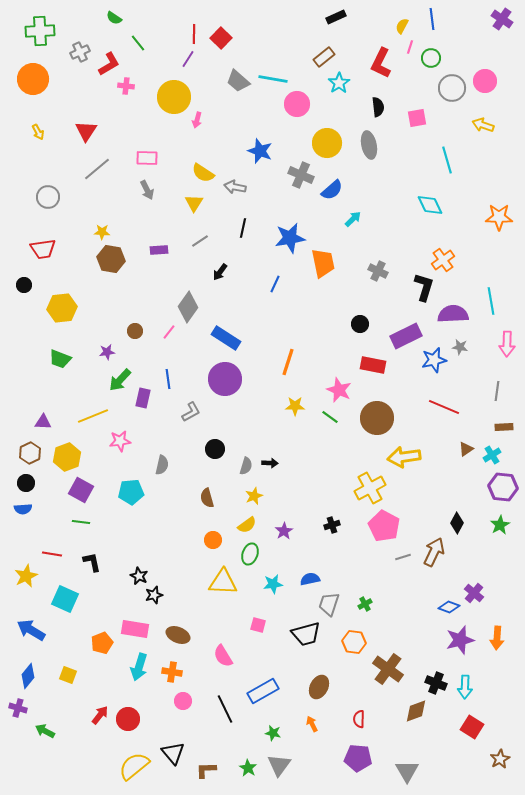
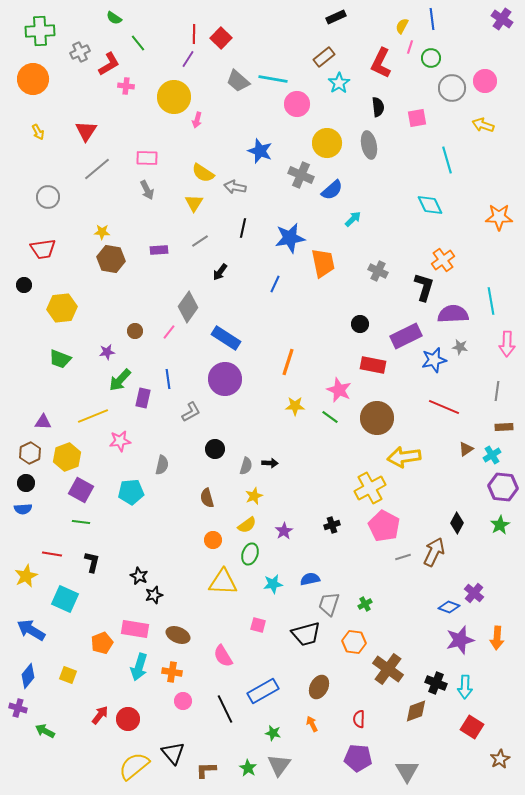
black L-shape at (92, 562): rotated 25 degrees clockwise
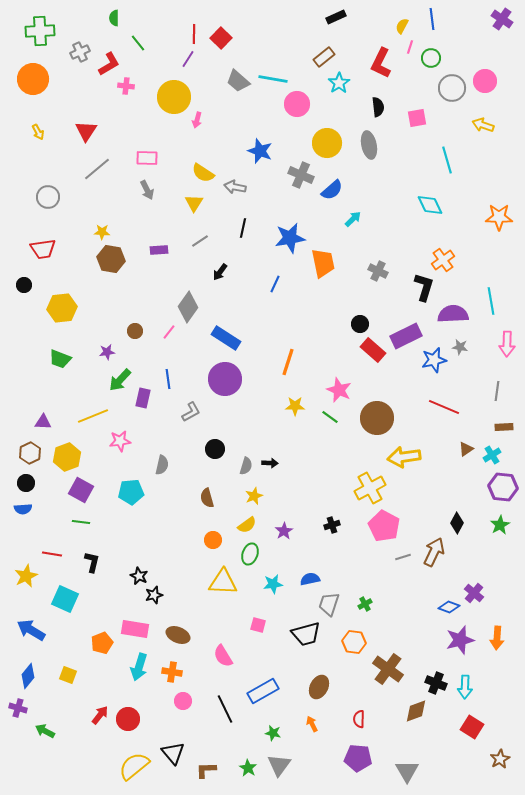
green semicircle at (114, 18): rotated 56 degrees clockwise
red rectangle at (373, 365): moved 15 px up; rotated 30 degrees clockwise
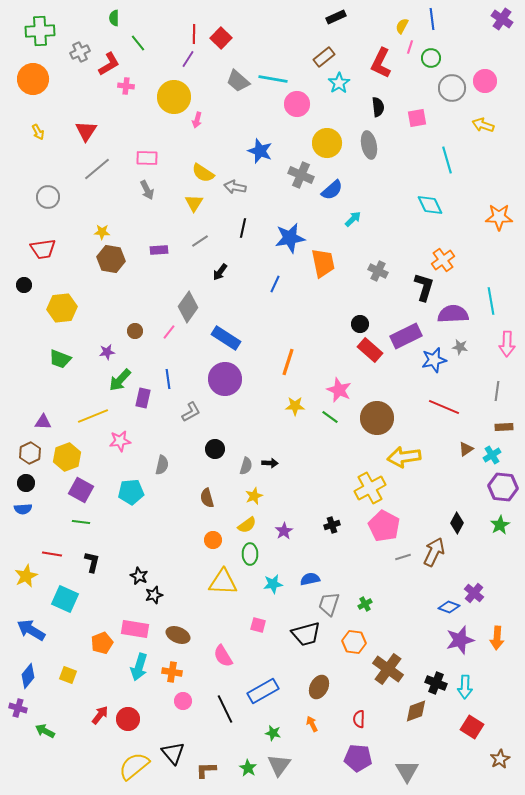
red rectangle at (373, 350): moved 3 px left
green ellipse at (250, 554): rotated 20 degrees counterclockwise
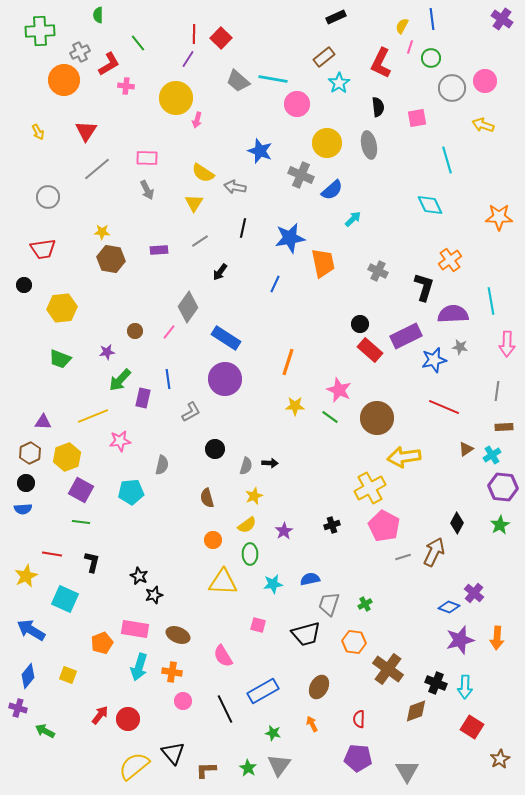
green semicircle at (114, 18): moved 16 px left, 3 px up
orange circle at (33, 79): moved 31 px right, 1 px down
yellow circle at (174, 97): moved 2 px right, 1 px down
orange cross at (443, 260): moved 7 px right
